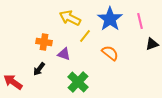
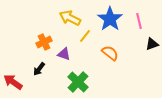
pink line: moved 1 px left
orange cross: rotated 35 degrees counterclockwise
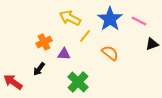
pink line: rotated 49 degrees counterclockwise
purple triangle: rotated 16 degrees counterclockwise
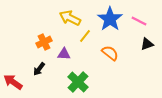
black triangle: moved 5 px left
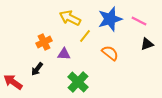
blue star: rotated 20 degrees clockwise
black arrow: moved 2 px left
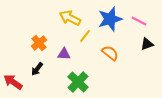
orange cross: moved 5 px left, 1 px down; rotated 14 degrees counterclockwise
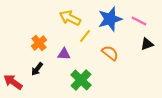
green cross: moved 3 px right, 2 px up
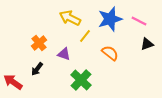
purple triangle: rotated 16 degrees clockwise
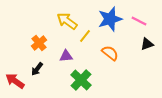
yellow arrow: moved 3 px left, 3 px down; rotated 10 degrees clockwise
purple triangle: moved 2 px right, 2 px down; rotated 24 degrees counterclockwise
red arrow: moved 2 px right, 1 px up
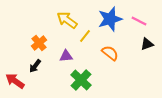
yellow arrow: moved 1 px up
black arrow: moved 2 px left, 3 px up
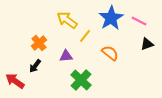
blue star: moved 1 px right, 1 px up; rotated 15 degrees counterclockwise
